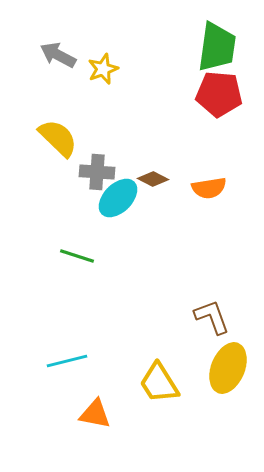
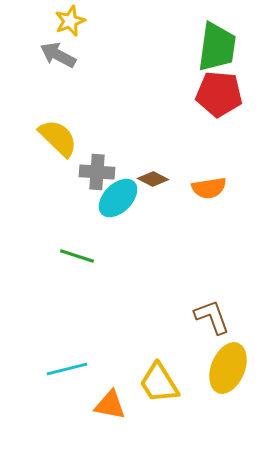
yellow star: moved 33 px left, 48 px up
cyan line: moved 8 px down
orange triangle: moved 15 px right, 9 px up
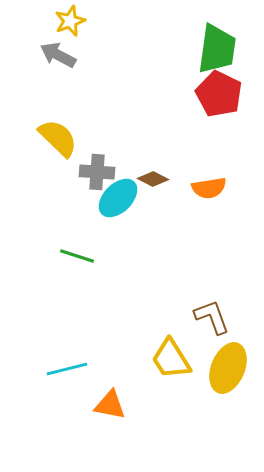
green trapezoid: moved 2 px down
red pentagon: rotated 21 degrees clockwise
yellow trapezoid: moved 12 px right, 24 px up
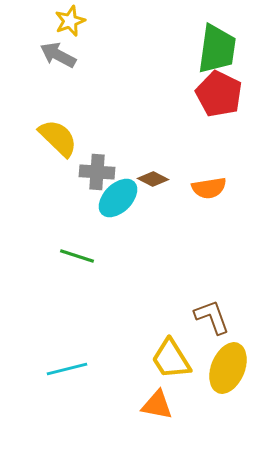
orange triangle: moved 47 px right
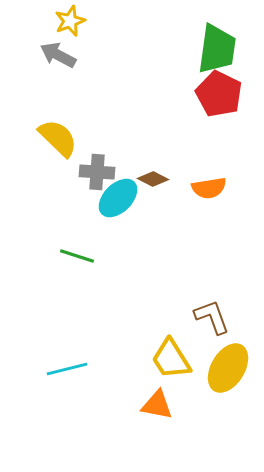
yellow ellipse: rotated 9 degrees clockwise
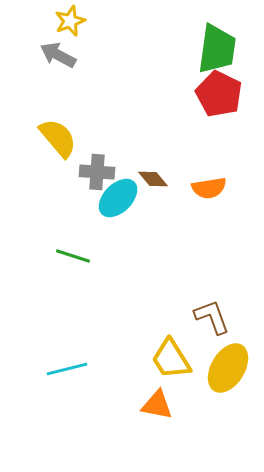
yellow semicircle: rotated 6 degrees clockwise
brown diamond: rotated 24 degrees clockwise
green line: moved 4 px left
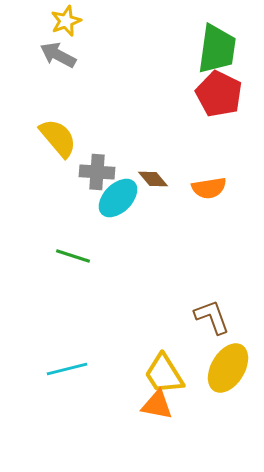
yellow star: moved 4 px left
yellow trapezoid: moved 7 px left, 15 px down
